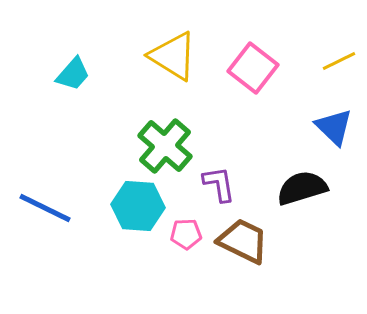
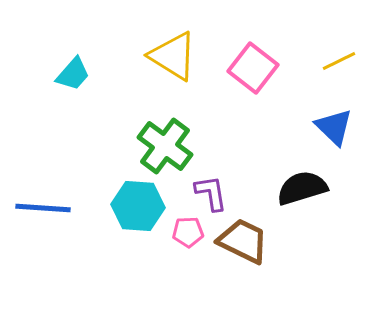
green cross: rotated 4 degrees counterclockwise
purple L-shape: moved 8 px left, 9 px down
blue line: moved 2 px left; rotated 22 degrees counterclockwise
pink pentagon: moved 2 px right, 2 px up
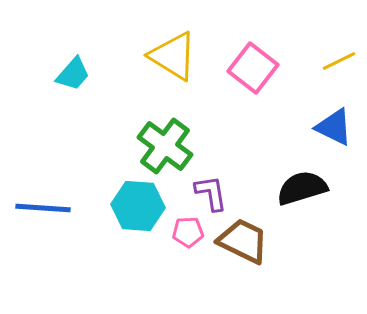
blue triangle: rotated 18 degrees counterclockwise
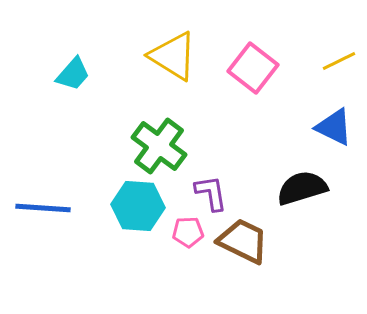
green cross: moved 6 px left
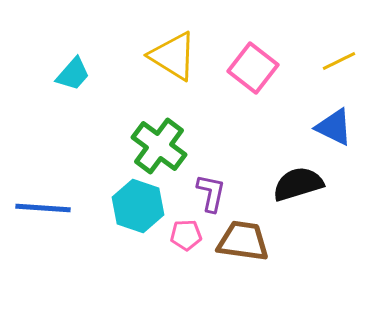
black semicircle: moved 4 px left, 4 px up
purple L-shape: rotated 21 degrees clockwise
cyan hexagon: rotated 15 degrees clockwise
pink pentagon: moved 2 px left, 3 px down
brown trapezoid: rotated 18 degrees counterclockwise
